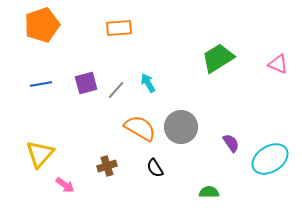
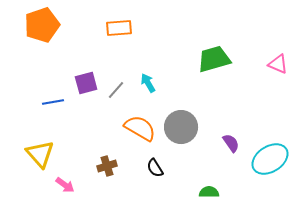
green trapezoid: moved 4 px left, 1 px down; rotated 16 degrees clockwise
blue line: moved 12 px right, 18 px down
yellow triangle: rotated 24 degrees counterclockwise
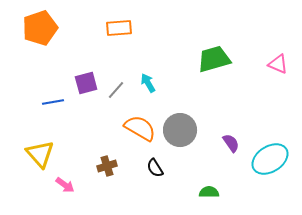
orange pentagon: moved 2 px left, 3 px down
gray circle: moved 1 px left, 3 px down
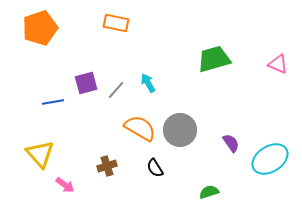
orange rectangle: moved 3 px left, 5 px up; rotated 15 degrees clockwise
green semicircle: rotated 18 degrees counterclockwise
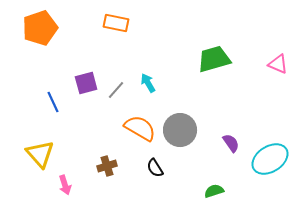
blue line: rotated 75 degrees clockwise
pink arrow: rotated 36 degrees clockwise
green semicircle: moved 5 px right, 1 px up
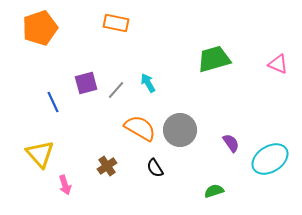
brown cross: rotated 18 degrees counterclockwise
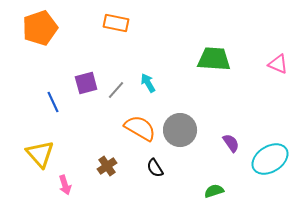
green trapezoid: rotated 20 degrees clockwise
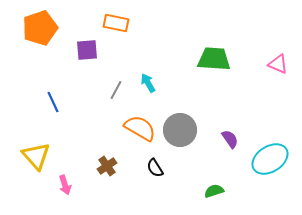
purple square: moved 1 px right, 33 px up; rotated 10 degrees clockwise
gray line: rotated 12 degrees counterclockwise
purple semicircle: moved 1 px left, 4 px up
yellow triangle: moved 4 px left, 2 px down
